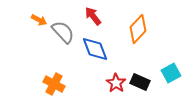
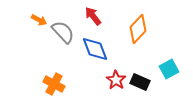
cyan square: moved 2 px left, 4 px up
red star: moved 3 px up
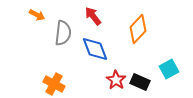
orange arrow: moved 2 px left, 5 px up
gray semicircle: moved 1 px down; rotated 50 degrees clockwise
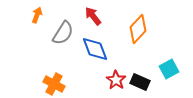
orange arrow: rotated 98 degrees counterclockwise
gray semicircle: rotated 25 degrees clockwise
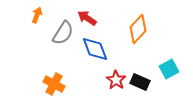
red arrow: moved 6 px left, 2 px down; rotated 18 degrees counterclockwise
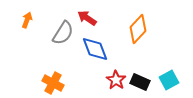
orange arrow: moved 10 px left, 5 px down
cyan square: moved 11 px down
orange cross: moved 1 px left, 1 px up
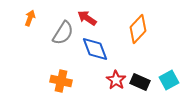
orange arrow: moved 3 px right, 2 px up
orange cross: moved 8 px right, 2 px up; rotated 15 degrees counterclockwise
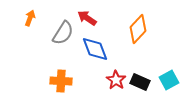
orange cross: rotated 10 degrees counterclockwise
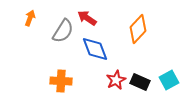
gray semicircle: moved 2 px up
red star: rotated 12 degrees clockwise
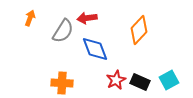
red arrow: rotated 42 degrees counterclockwise
orange diamond: moved 1 px right, 1 px down
orange cross: moved 1 px right, 2 px down
